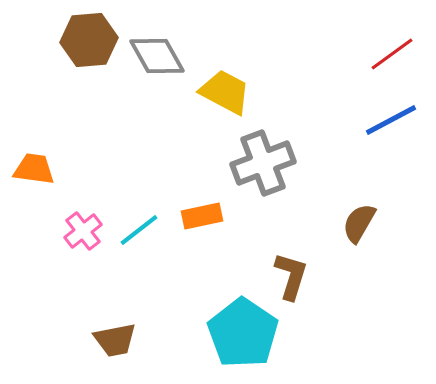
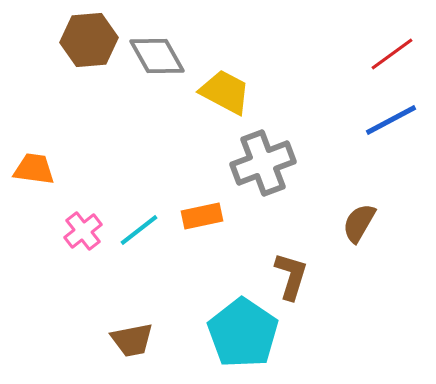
brown trapezoid: moved 17 px right
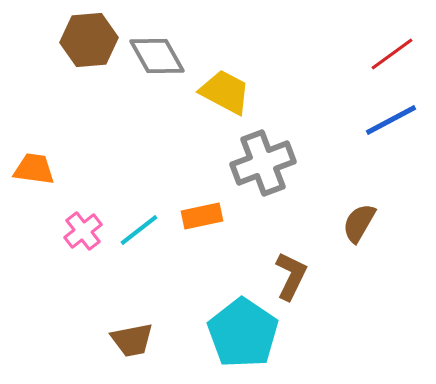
brown L-shape: rotated 9 degrees clockwise
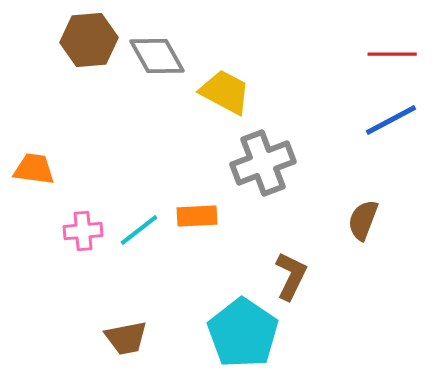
red line: rotated 36 degrees clockwise
orange rectangle: moved 5 px left; rotated 9 degrees clockwise
brown semicircle: moved 4 px right, 3 px up; rotated 9 degrees counterclockwise
pink cross: rotated 33 degrees clockwise
brown trapezoid: moved 6 px left, 2 px up
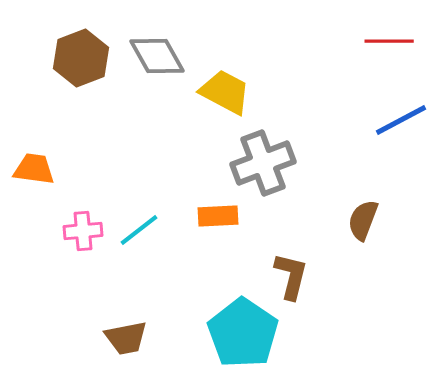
brown hexagon: moved 8 px left, 18 px down; rotated 16 degrees counterclockwise
red line: moved 3 px left, 13 px up
blue line: moved 10 px right
orange rectangle: moved 21 px right
brown L-shape: rotated 12 degrees counterclockwise
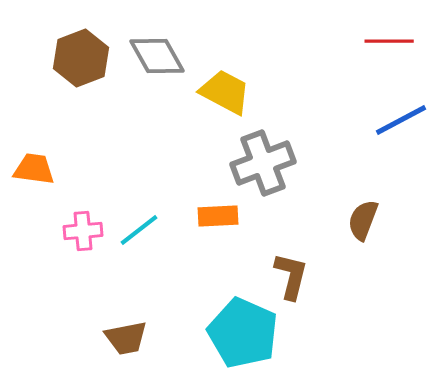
cyan pentagon: rotated 10 degrees counterclockwise
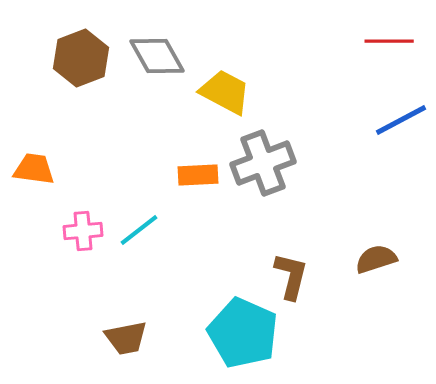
orange rectangle: moved 20 px left, 41 px up
brown semicircle: moved 13 px right, 39 px down; rotated 51 degrees clockwise
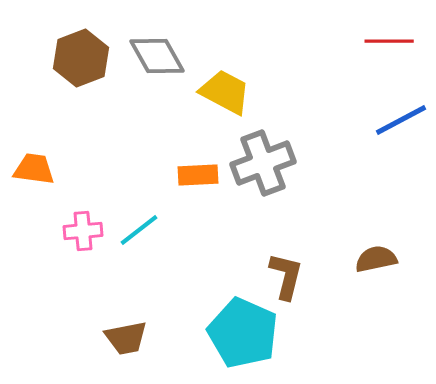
brown semicircle: rotated 6 degrees clockwise
brown L-shape: moved 5 px left
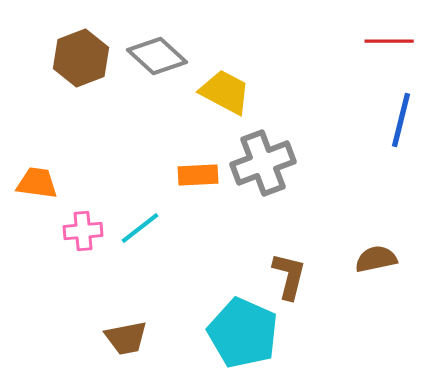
gray diamond: rotated 18 degrees counterclockwise
blue line: rotated 48 degrees counterclockwise
orange trapezoid: moved 3 px right, 14 px down
cyan line: moved 1 px right, 2 px up
brown L-shape: moved 3 px right
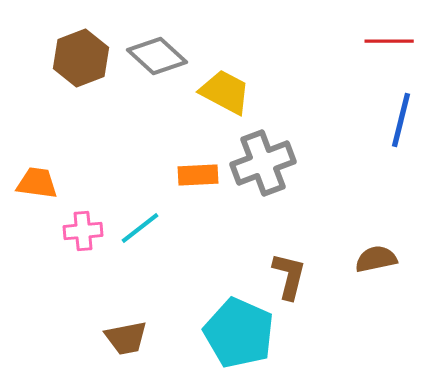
cyan pentagon: moved 4 px left
